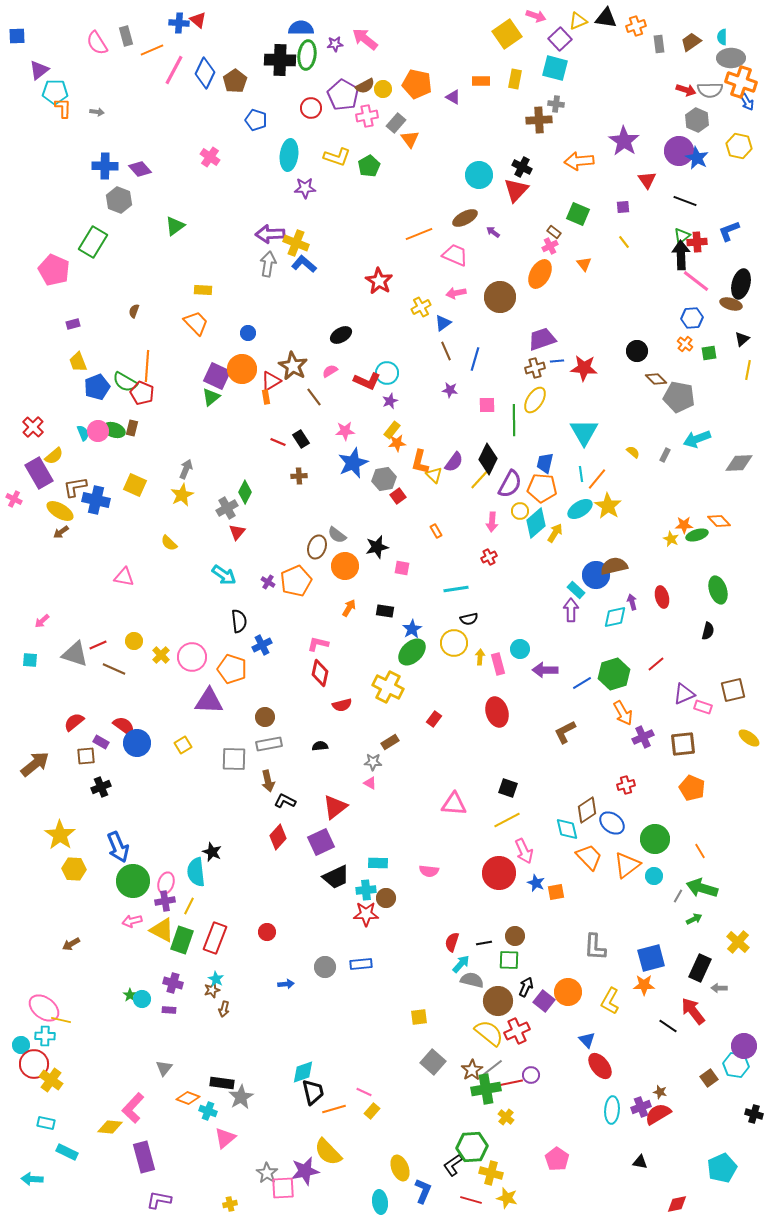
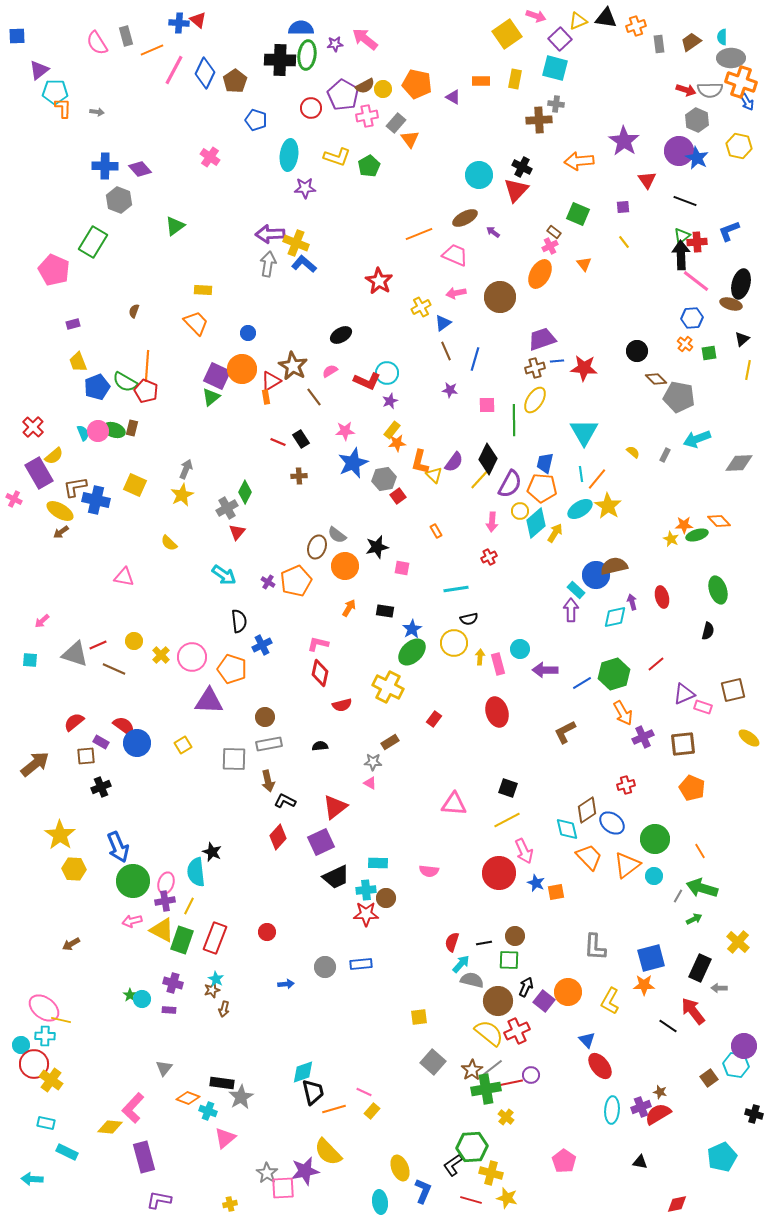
red pentagon at (142, 393): moved 4 px right, 2 px up
pink pentagon at (557, 1159): moved 7 px right, 2 px down
cyan pentagon at (722, 1168): moved 11 px up
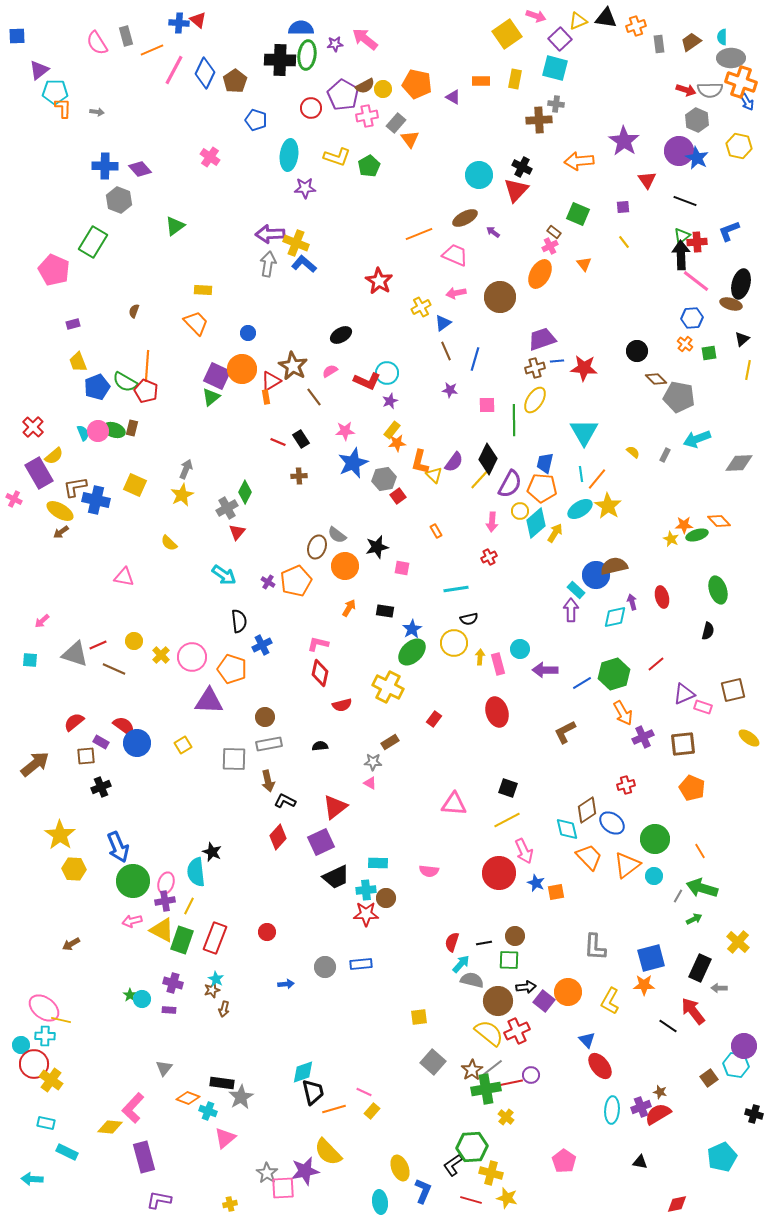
black arrow at (526, 987): rotated 60 degrees clockwise
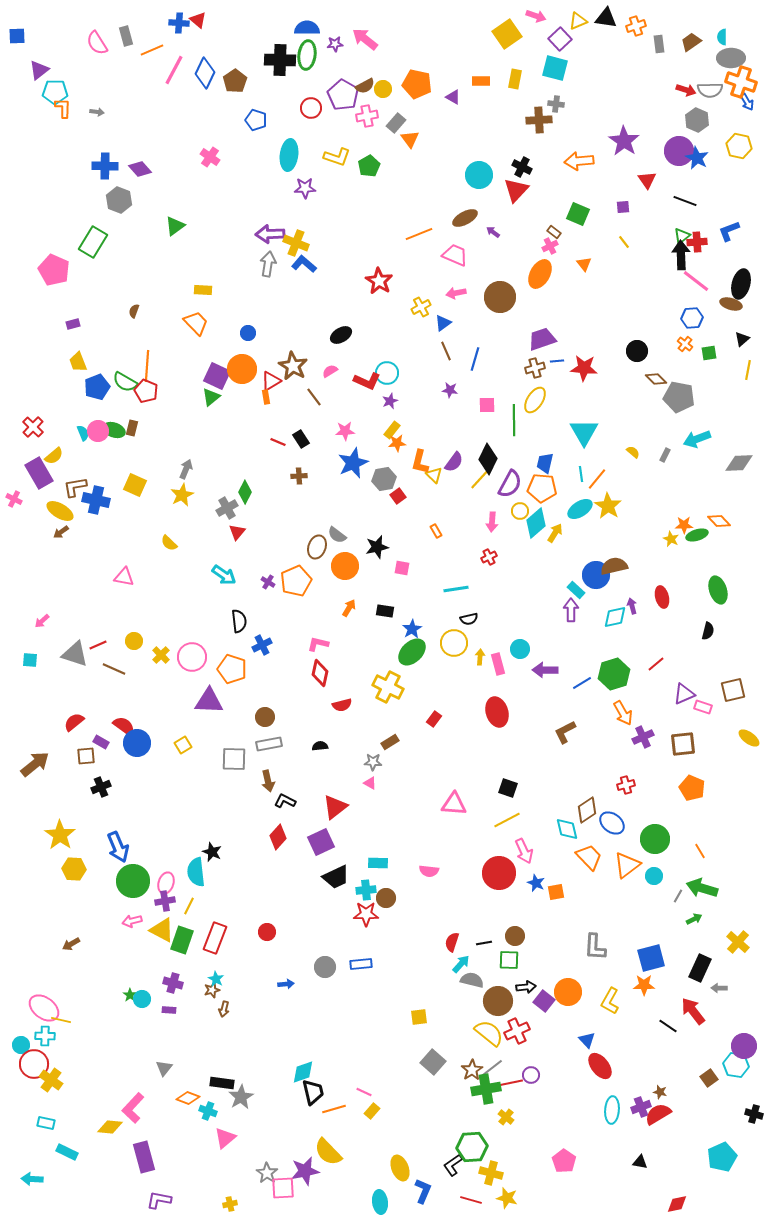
blue semicircle at (301, 28): moved 6 px right
purple arrow at (632, 602): moved 4 px down
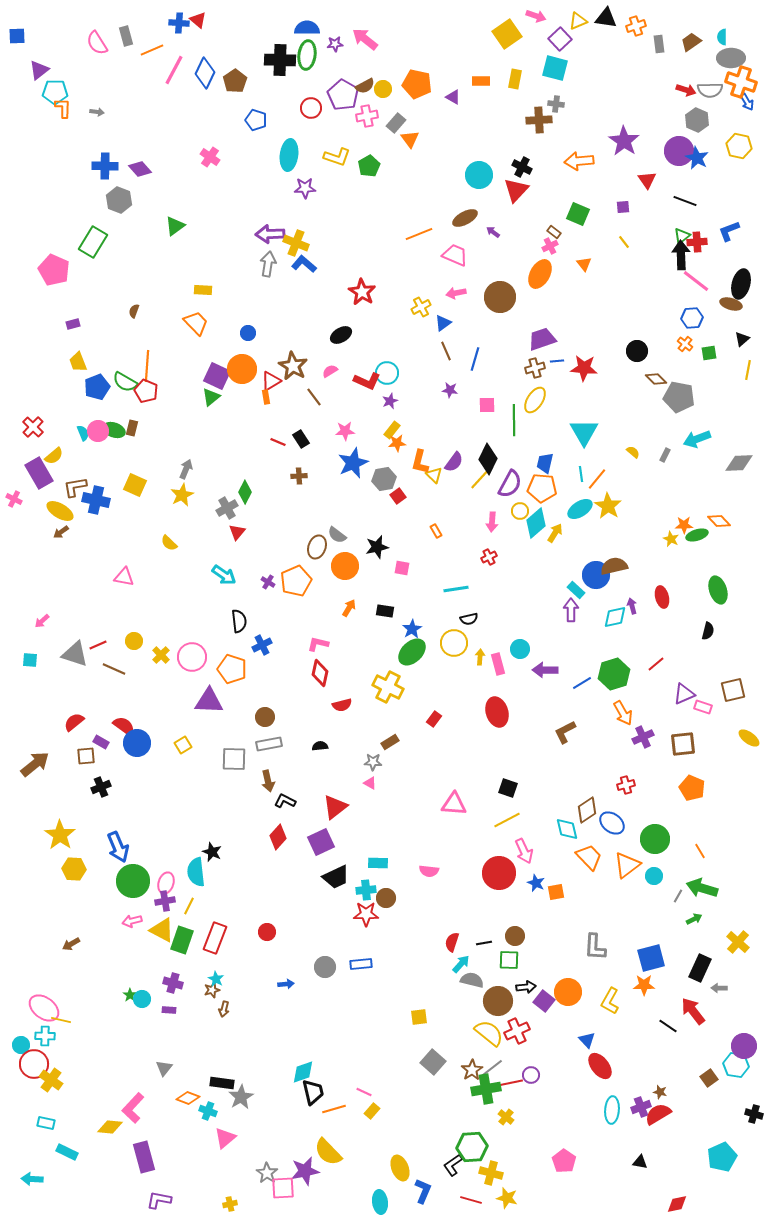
red star at (379, 281): moved 17 px left, 11 px down
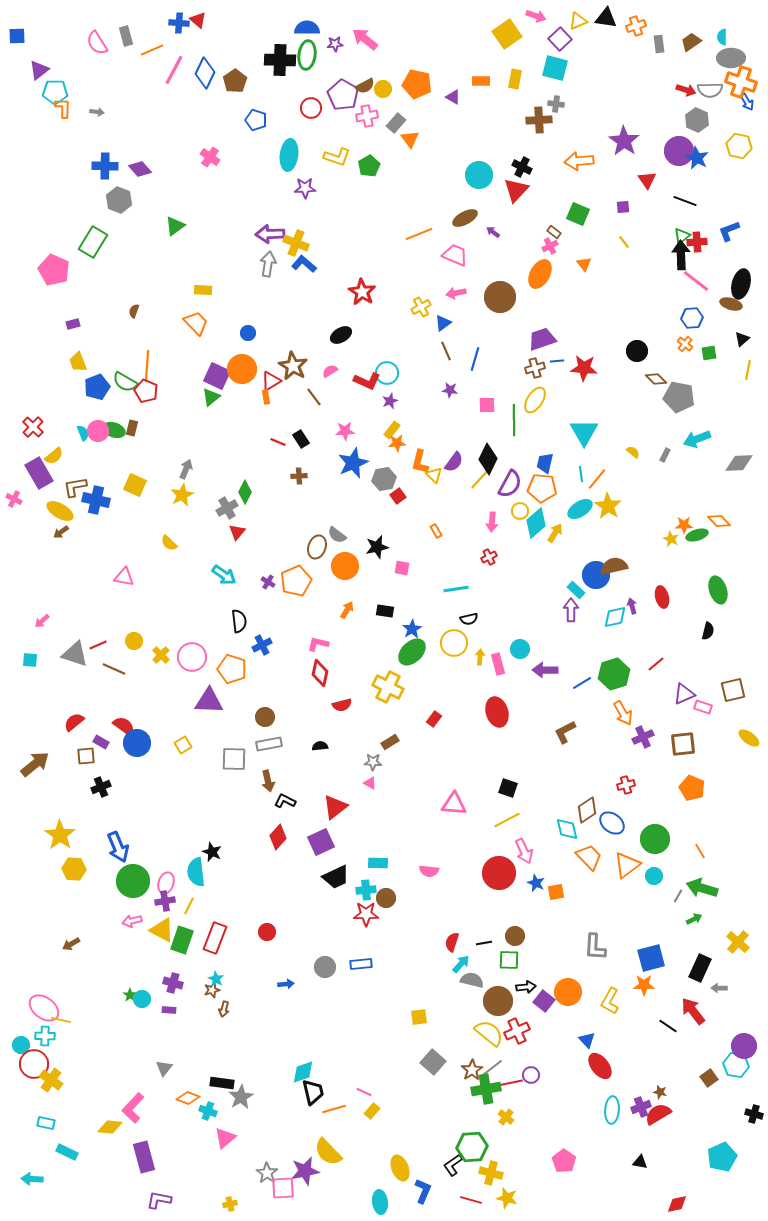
orange arrow at (349, 608): moved 2 px left, 2 px down
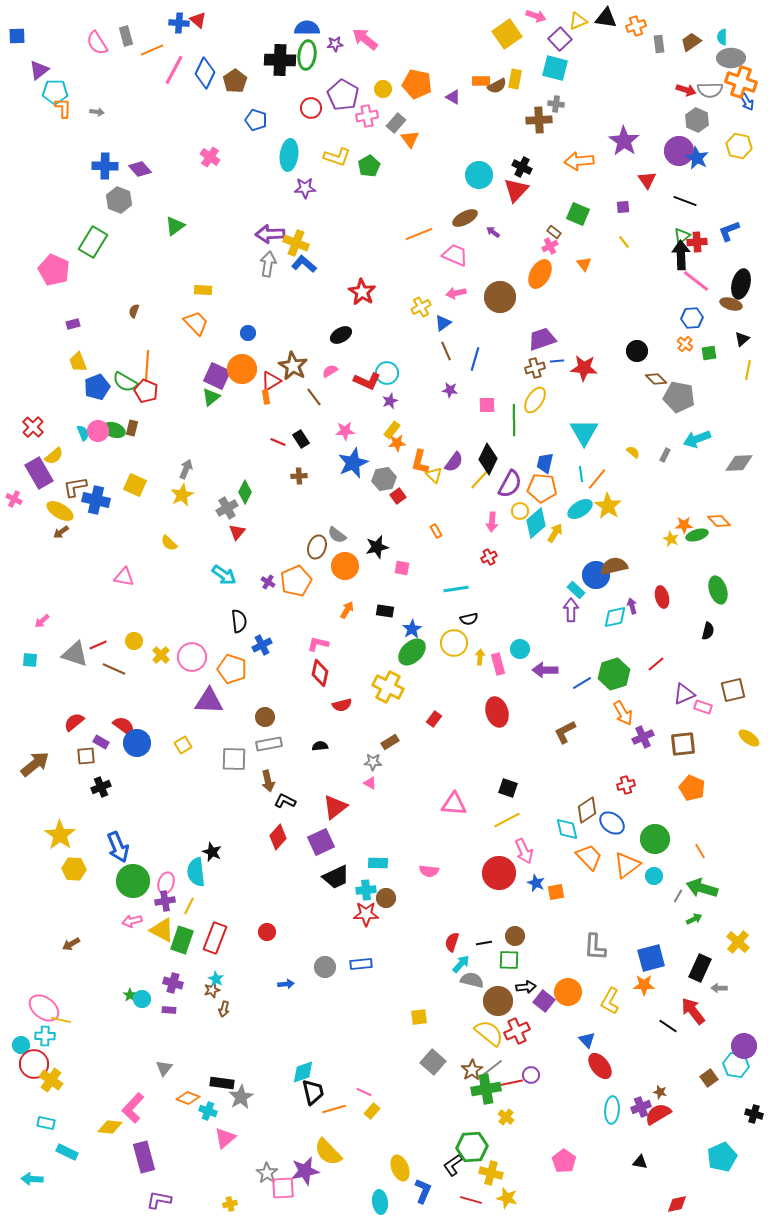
brown semicircle at (365, 86): moved 132 px right
